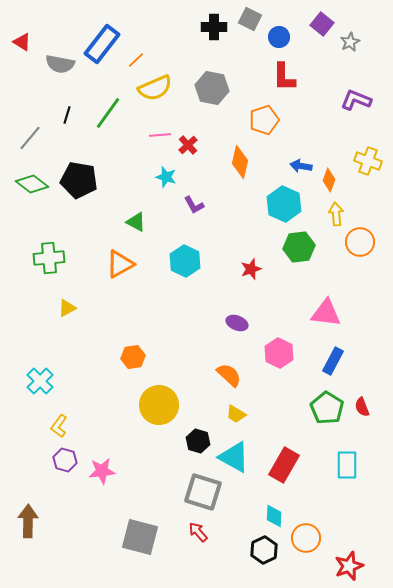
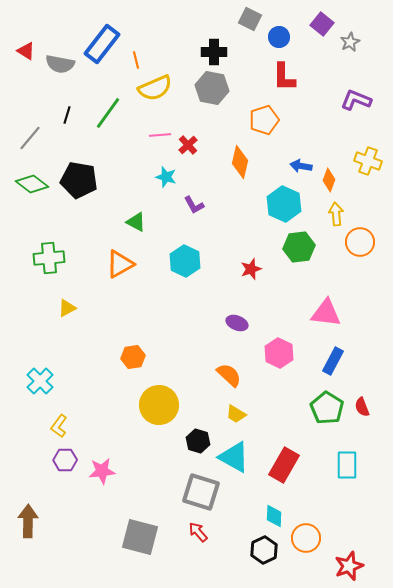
black cross at (214, 27): moved 25 px down
red triangle at (22, 42): moved 4 px right, 9 px down
orange line at (136, 60): rotated 60 degrees counterclockwise
purple hexagon at (65, 460): rotated 15 degrees counterclockwise
gray square at (203, 492): moved 2 px left
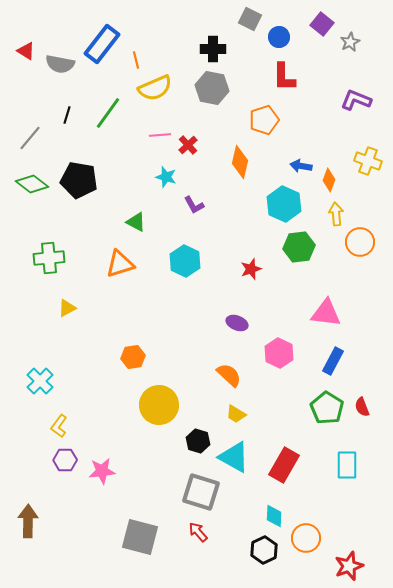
black cross at (214, 52): moved 1 px left, 3 px up
orange triangle at (120, 264): rotated 12 degrees clockwise
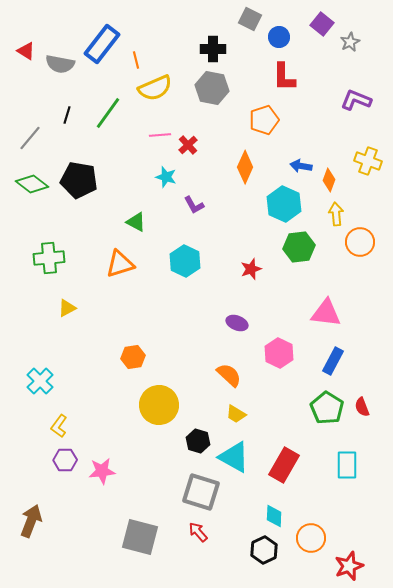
orange diamond at (240, 162): moved 5 px right, 5 px down; rotated 12 degrees clockwise
brown arrow at (28, 521): moved 3 px right; rotated 20 degrees clockwise
orange circle at (306, 538): moved 5 px right
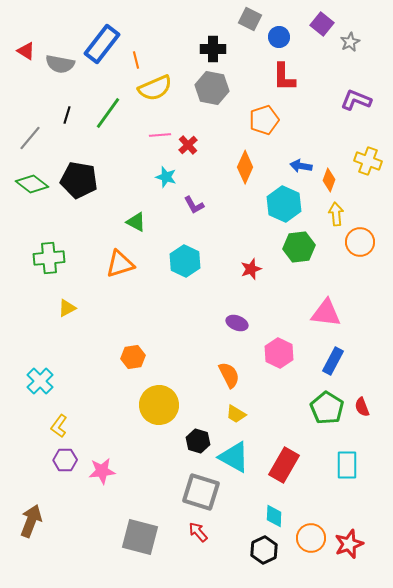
orange semicircle at (229, 375): rotated 20 degrees clockwise
red star at (349, 566): moved 22 px up
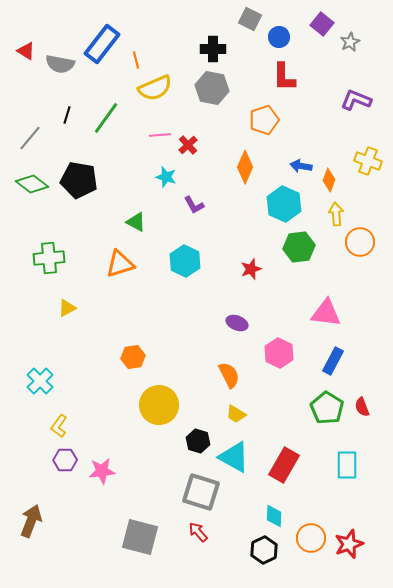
green line at (108, 113): moved 2 px left, 5 px down
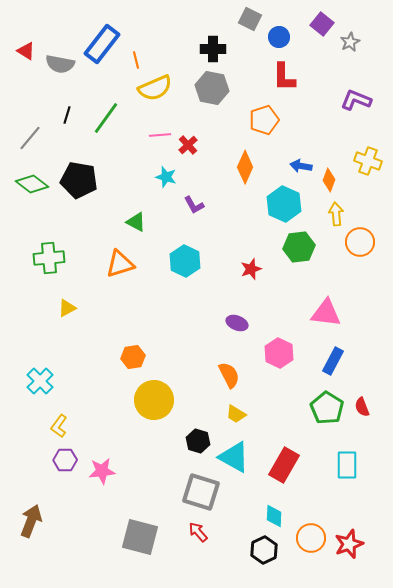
yellow circle at (159, 405): moved 5 px left, 5 px up
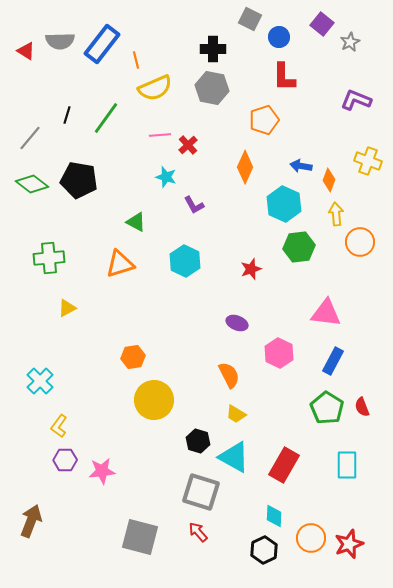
gray semicircle at (60, 64): moved 23 px up; rotated 12 degrees counterclockwise
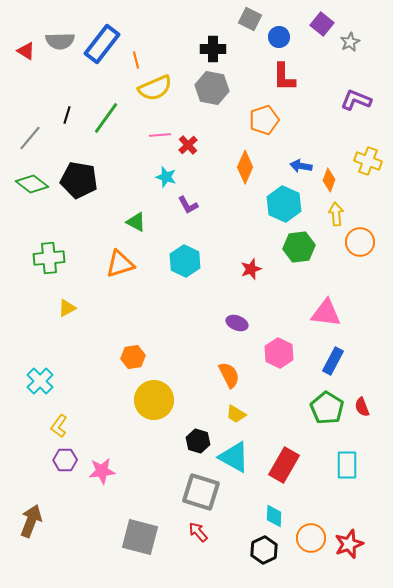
purple L-shape at (194, 205): moved 6 px left
